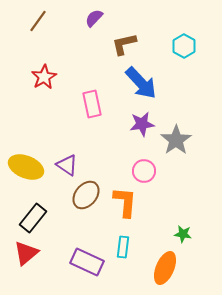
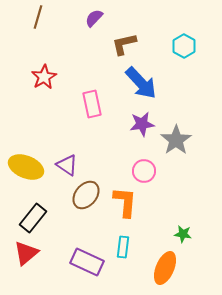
brown line: moved 4 px up; rotated 20 degrees counterclockwise
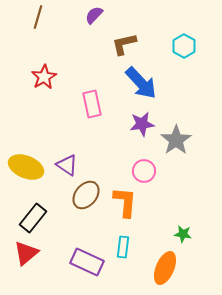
purple semicircle: moved 3 px up
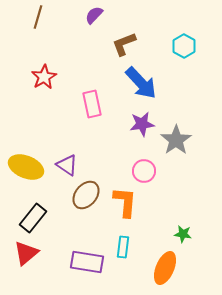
brown L-shape: rotated 8 degrees counterclockwise
purple rectangle: rotated 16 degrees counterclockwise
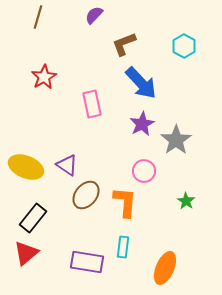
purple star: rotated 20 degrees counterclockwise
green star: moved 3 px right, 33 px up; rotated 24 degrees clockwise
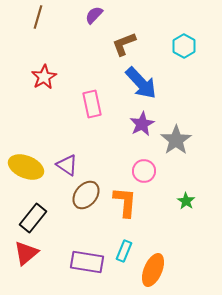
cyan rectangle: moved 1 px right, 4 px down; rotated 15 degrees clockwise
orange ellipse: moved 12 px left, 2 px down
